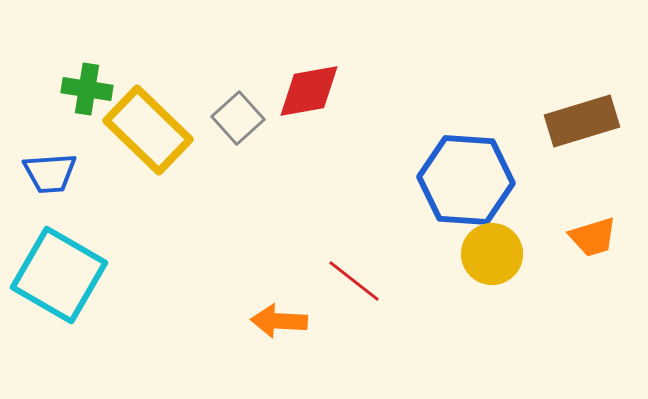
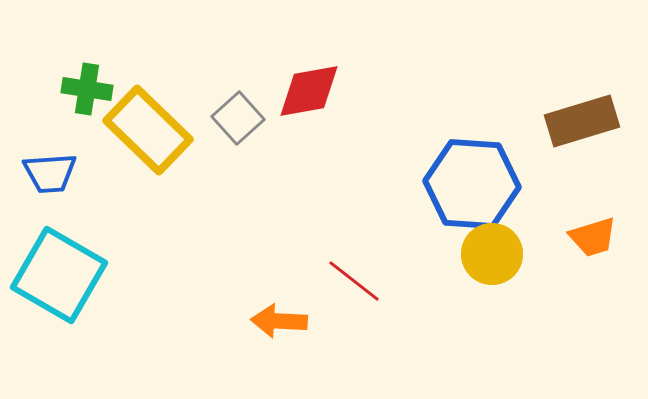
blue hexagon: moved 6 px right, 4 px down
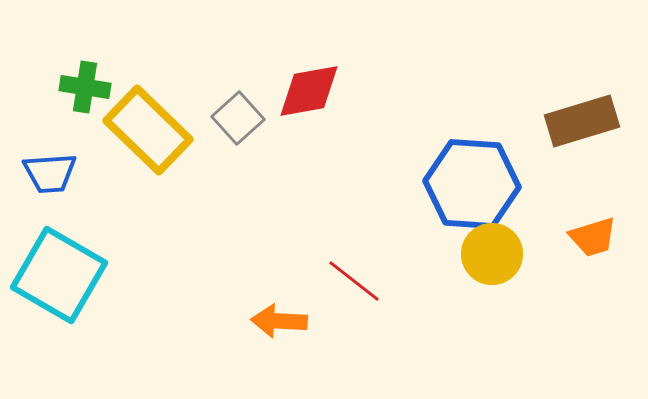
green cross: moved 2 px left, 2 px up
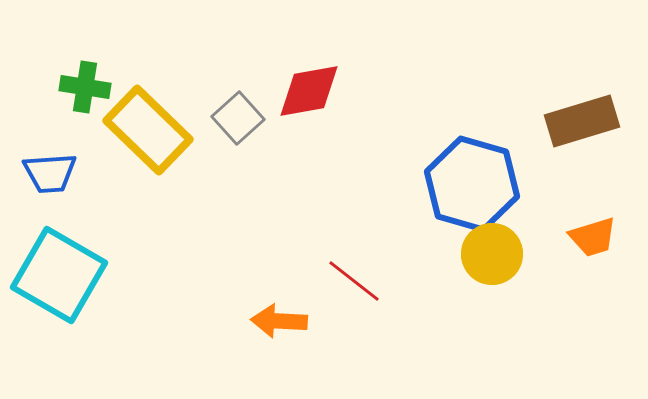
blue hexagon: rotated 12 degrees clockwise
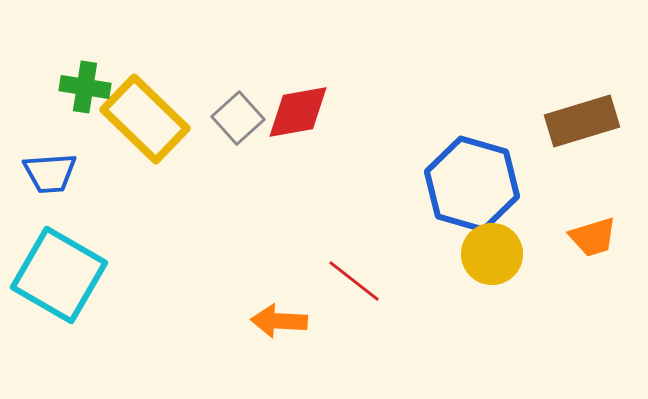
red diamond: moved 11 px left, 21 px down
yellow rectangle: moved 3 px left, 11 px up
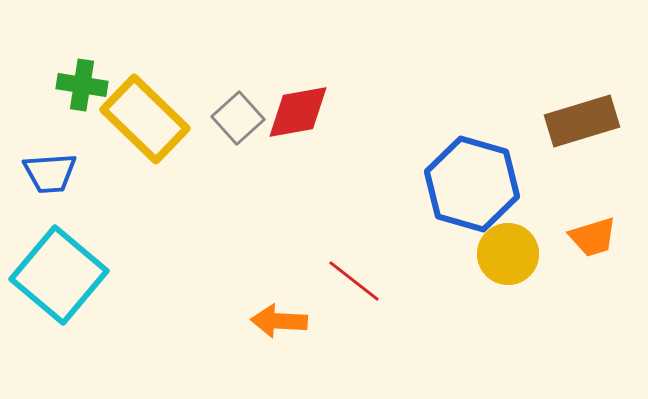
green cross: moved 3 px left, 2 px up
yellow circle: moved 16 px right
cyan square: rotated 10 degrees clockwise
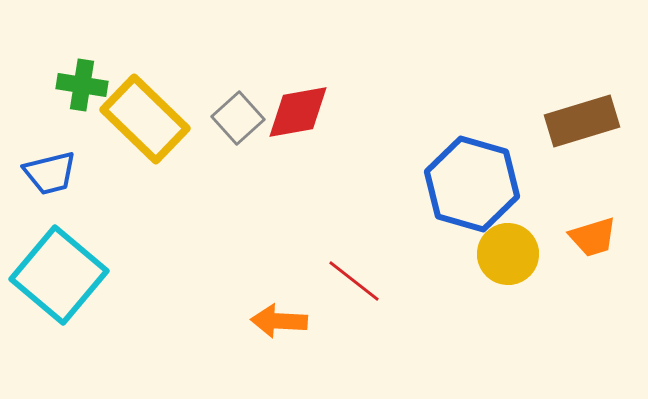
blue trapezoid: rotated 10 degrees counterclockwise
